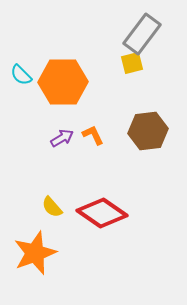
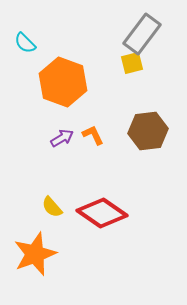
cyan semicircle: moved 4 px right, 32 px up
orange hexagon: rotated 21 degrees clockwise
orange star: moved 1 px down
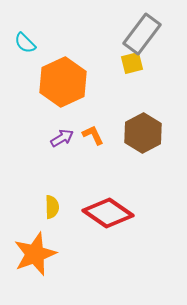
orange hexagon: rotated 15 degrees clockwise
brown hexagon: moved 5 px left, 2 px down; rotated 21 degrees counterclockwise
yellow semicircle: rotated 140 degrees counterclockwise
red diamond: moved 6 px right
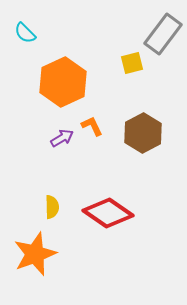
gray rectangle: moved 21 px right
cyan semicircle: moved 10 px up
orange L-shape: moved 1 px left, 9 px up
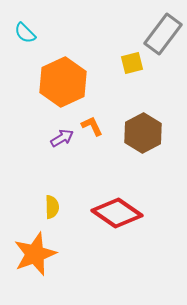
red diamond: moved 9 px right
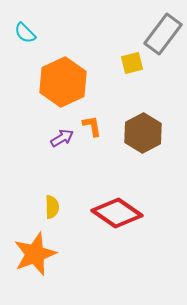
orange L-shape: rotated 15 degrees clockwise
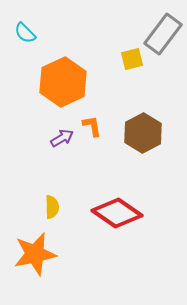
yellow square: moved 4 px up
orange star: rotated 9 degrees clockwise
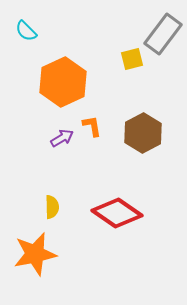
cyan semicircle: moved 1 px right, 2 px up
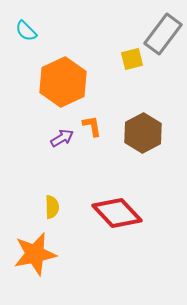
red diamond: rotated 12 degrees clockwise
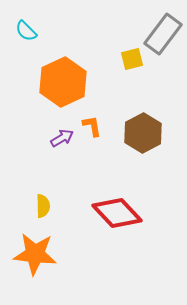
yellow semicircle: moved 9 px left, 1 px up
orange star: rotated 18 degrees clockwise
